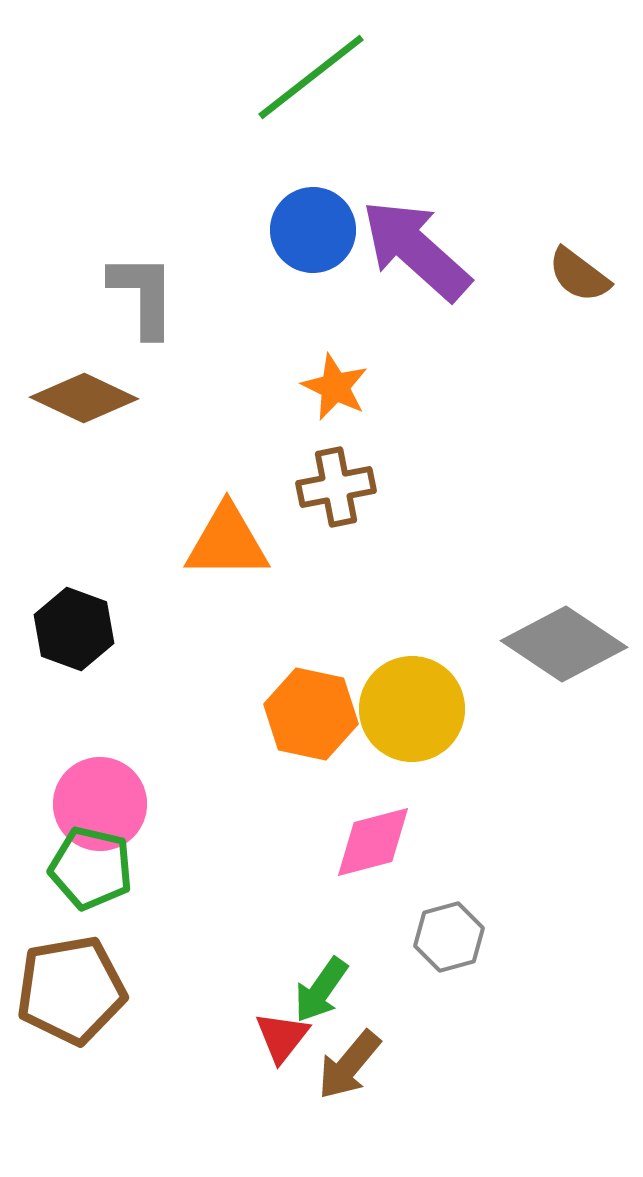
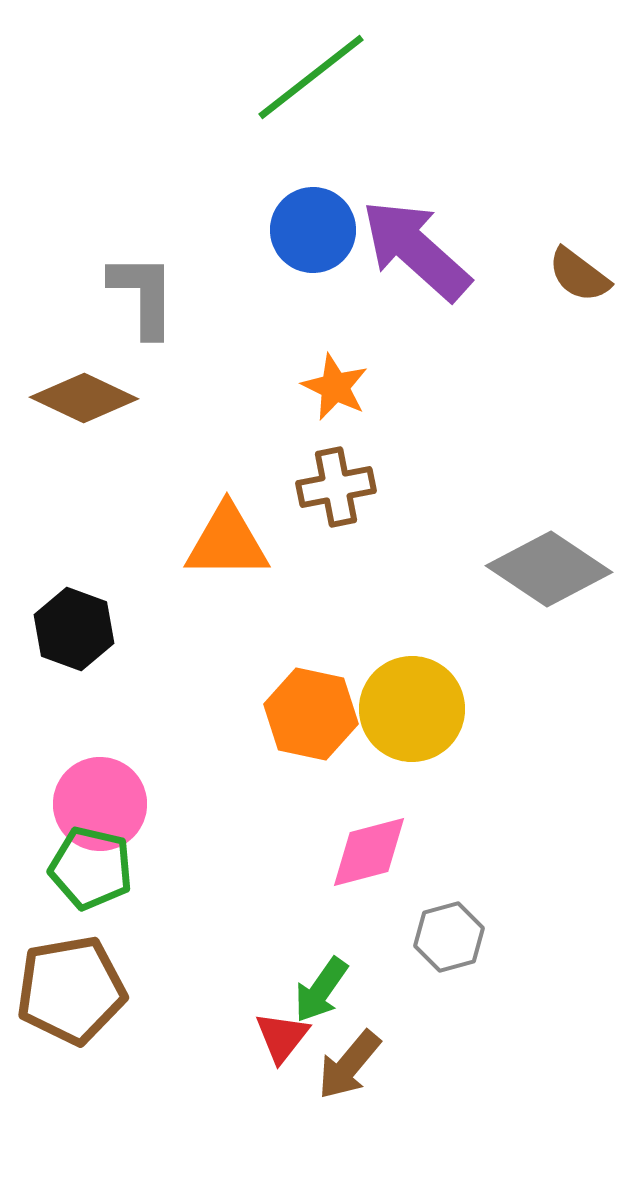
gray diamond: moved 15 px left, 75 px up
pink diamond: moved 4 px left, 10 px down
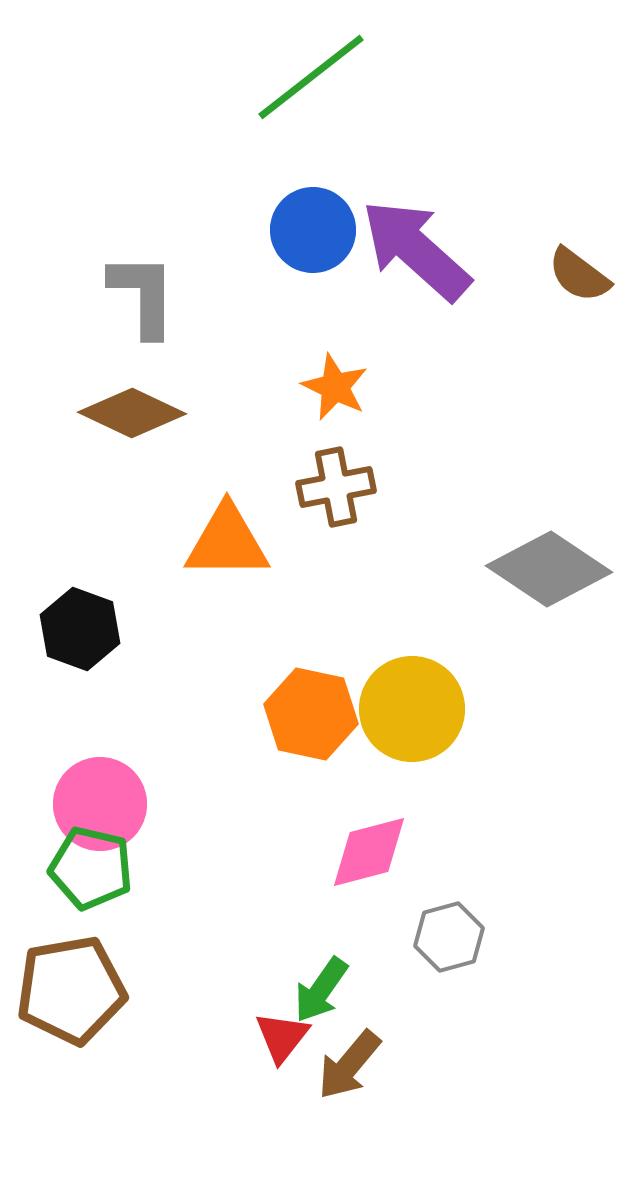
brown diamond: moved 48 px right, 15 px down
black hexagon: moved 6 px right
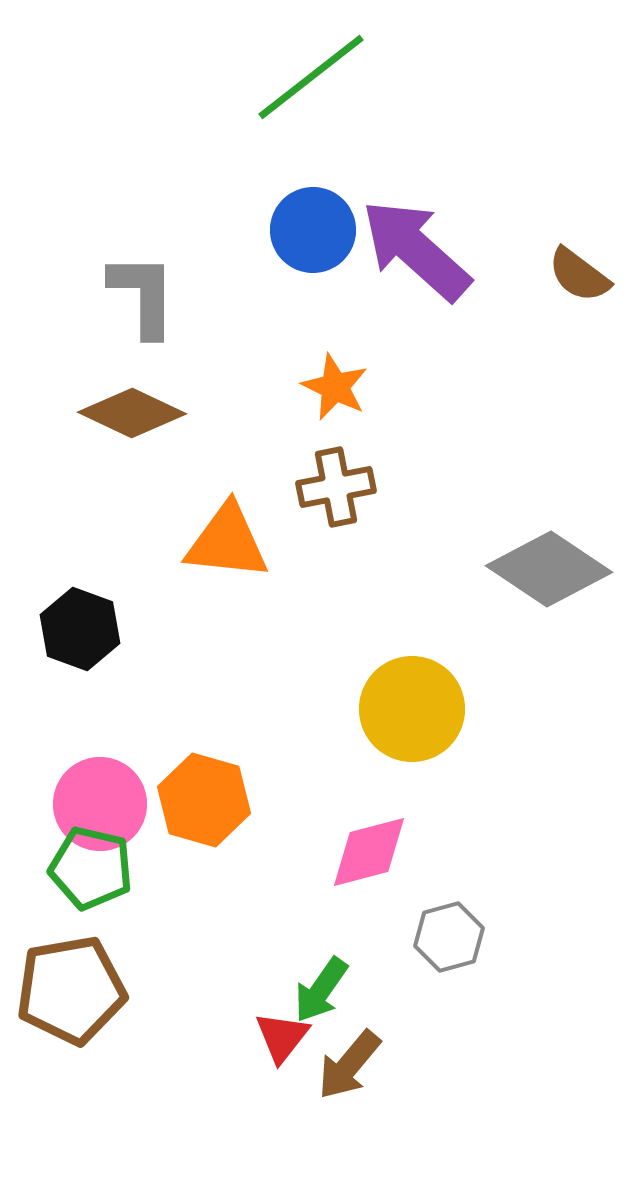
orange triangle: rotated 6 degrees clockwise
orange hexagon: moved 107 px left, 86 px down; rotated 4 degrees clockwise
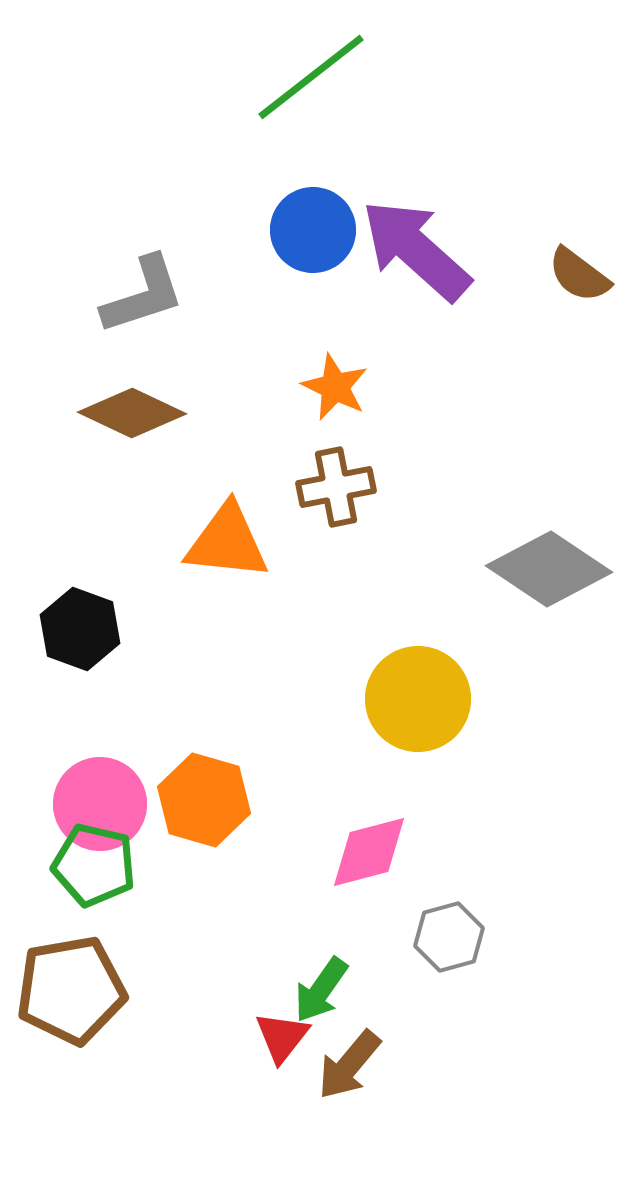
gray L-shape: rotated 72 degrees clockwise
yellow circle: moved 6 px right, 10 px up
green pentagon: moved 3 px right, 3 px up
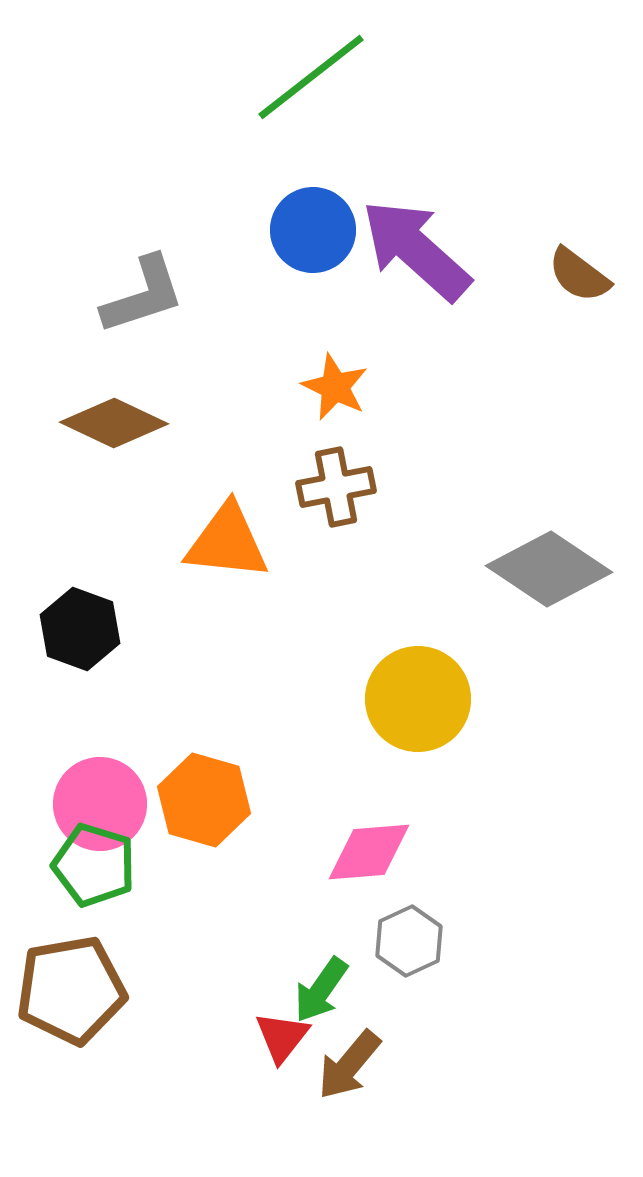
brown diamond: moved 18 px left, 10 px down
pink diamond: rotated 10 degrees clockwise
green pentagon: rotated 4 degrees clockwise
gray hexagon: moved 40 px left, 4 px down; rotated 10 degrees counterclockwise
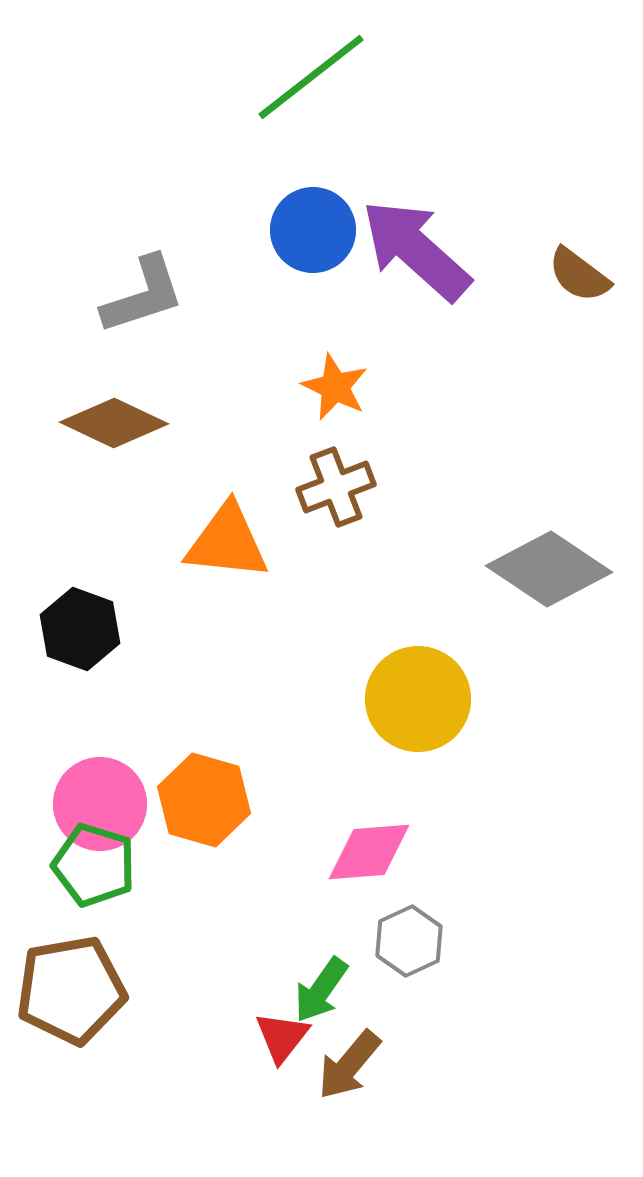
brown cross: rotated 10 degrees counterclockwise
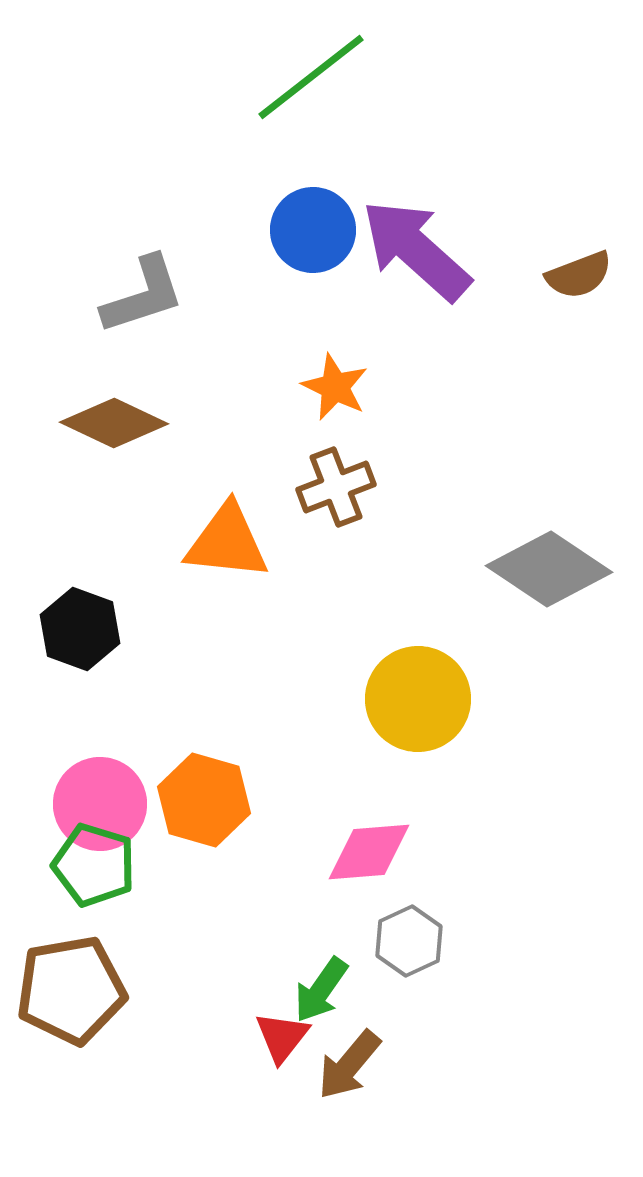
brown semicircle: rotated 58 degrees counterclockwise
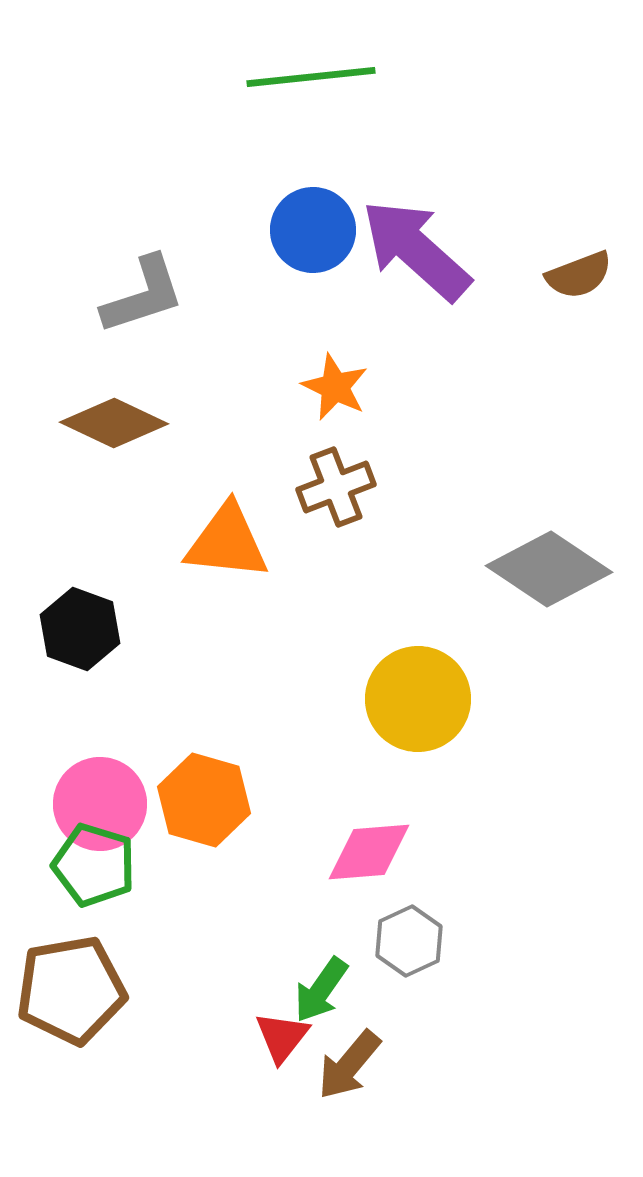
green line: rotated 32 degrees clockwise
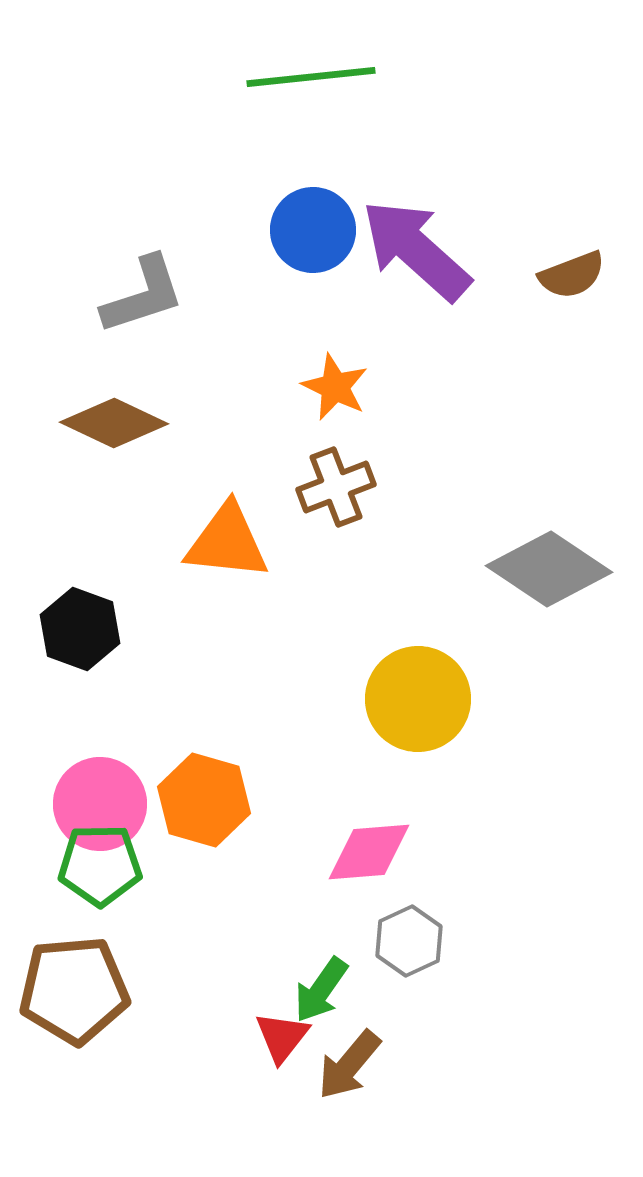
brown semicircle: moved 7 px left
green pentagon: moved 6 px right; rotated 18 degrees counterclockwise
brown pentagon: moved 3 px right; rotated 5 degrees clockwise
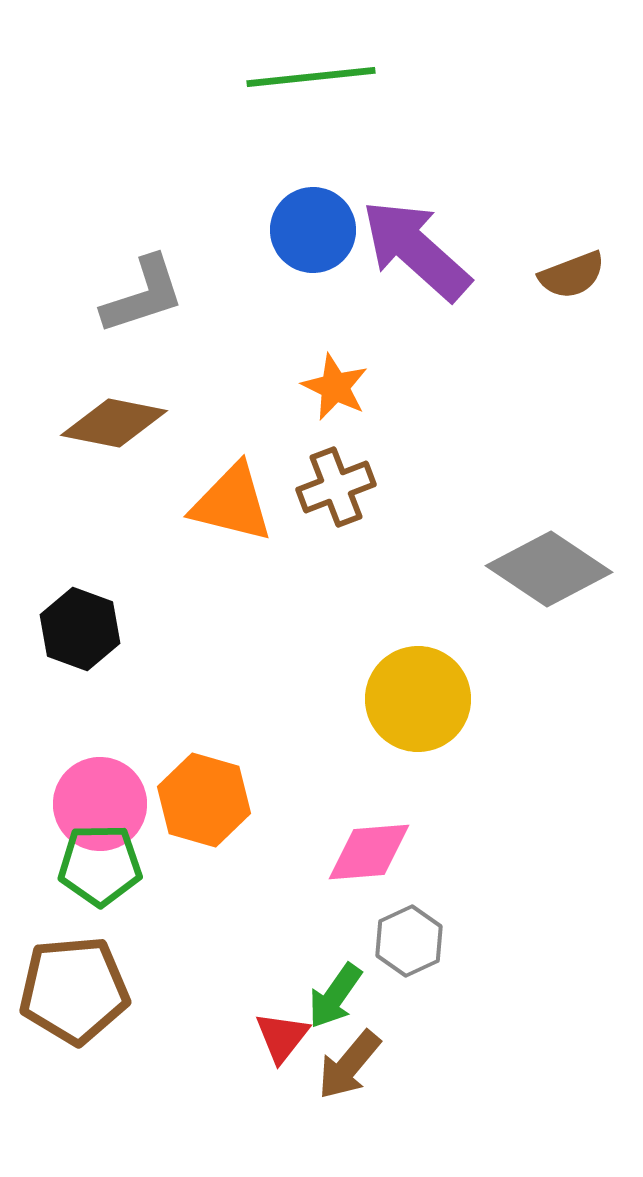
brown diamond: rotated 14 degrees counterclockwise
orange triangle: moved 5 px right, 39 px up; rotated 8 degrees clockwise
green arrow: moved 14 px right, 6 px down
